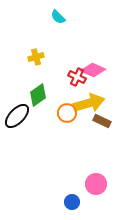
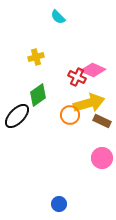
orange circle: moved 3 px right, 2 px down
pink circle: moved 6 px right, 26 px up
blue circle: moved 13 px left, 2 px down
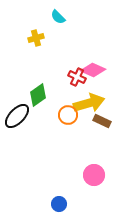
yellow cross: moved 19 px up
orange circle: moved 2 px left
pink circle: moved 8 px left, 17 px down
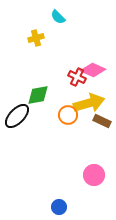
green diamond: rotated 25 degrees clockwise
blue circle: moved 3 px down
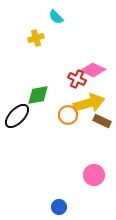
cyan semicircle: moved 2 px left
red cross: moved 2 px down
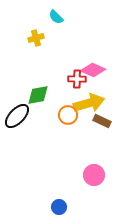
red cross: rotated 24 degrees counterclockwise
